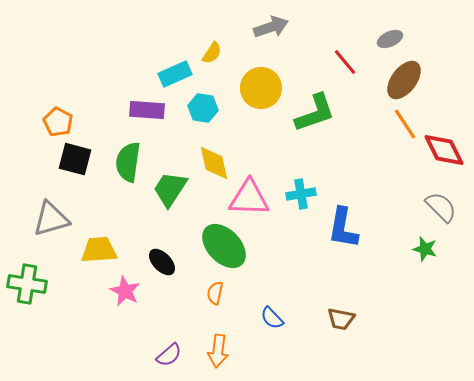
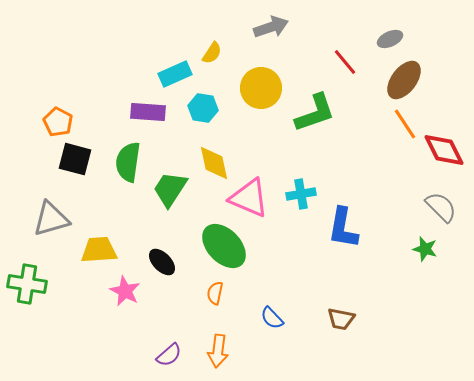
purple rectangle: moved 1 px right, 2 px down
pink triangle: rotated 21 degrees clockwise
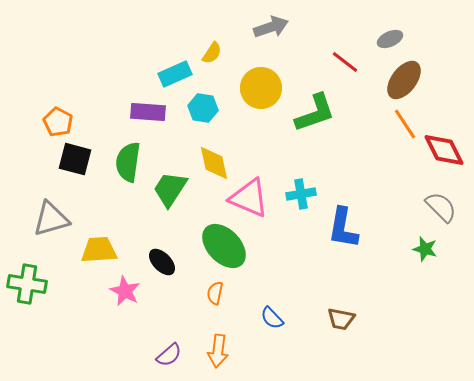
red line: rotated 12 degrees counterclockwise
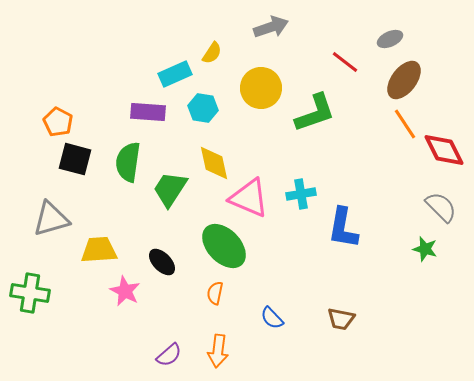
green cross: moved 3 px right, 9 px down
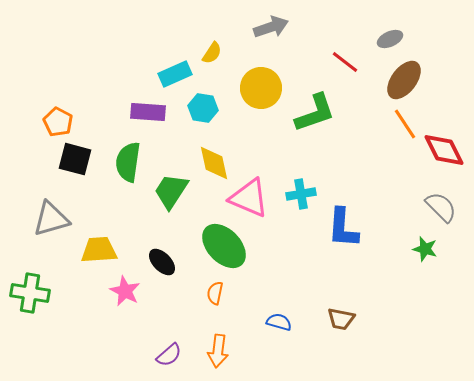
green trapezoid: moved 1 px right, 2 px down
blue L-shape: rotated 6 degrees counterclockwise
blue semicircle: moved 7 px right, 4 px down; rotated 150 degrees clockwise
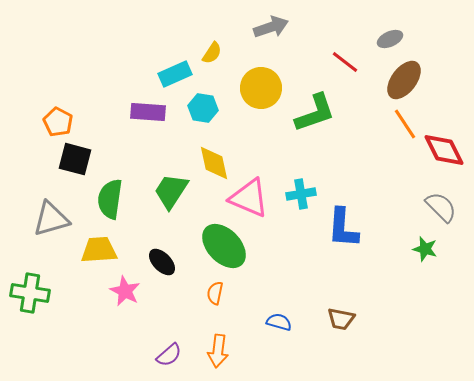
green semicircle: moved 18 px left, 37 px down
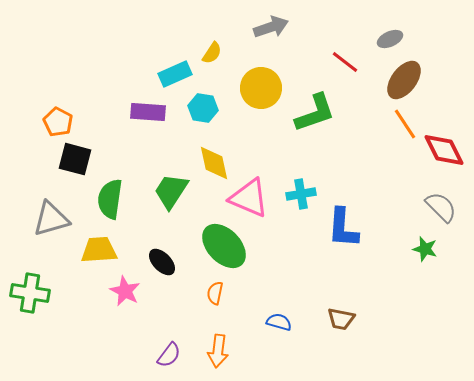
purple semicircle: rotated 12 degrees counterclockwise
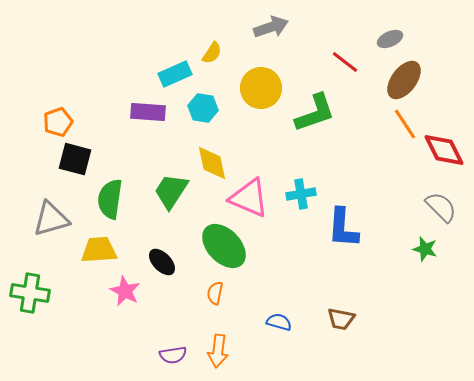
orange pentagon: rotated 24 degrees clockwise
yellow diamond: moved 2 px left
purple semicircle: moved 4 px right; rotated 44 degrees clockwise
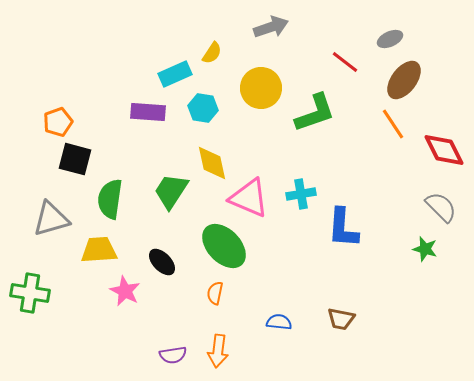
orange line: moved 12 px left
blue semicircle: rotated 10 degrees counterclockwise
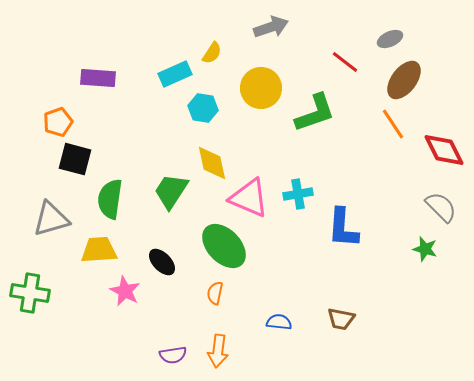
purple rectangle: moved 50 px left, 34 px up
cyan cross: moved 3 px left
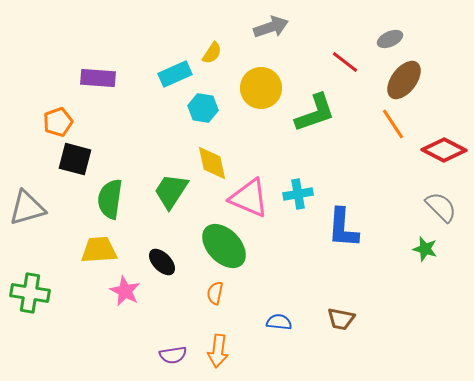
red diamond: rotated 36 degrees counterclockwise
gray triangle: moved 24 px left, 11 px up
